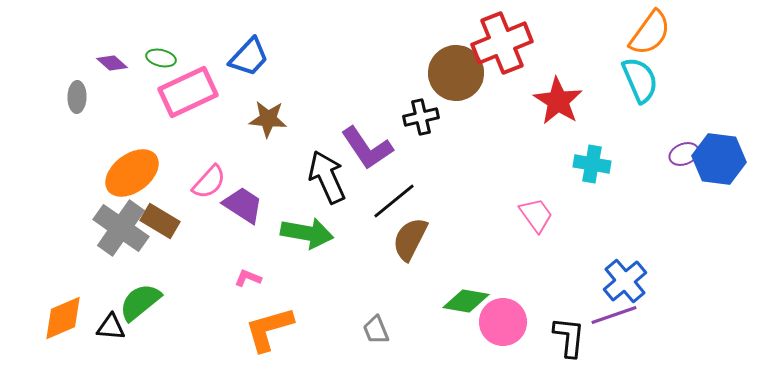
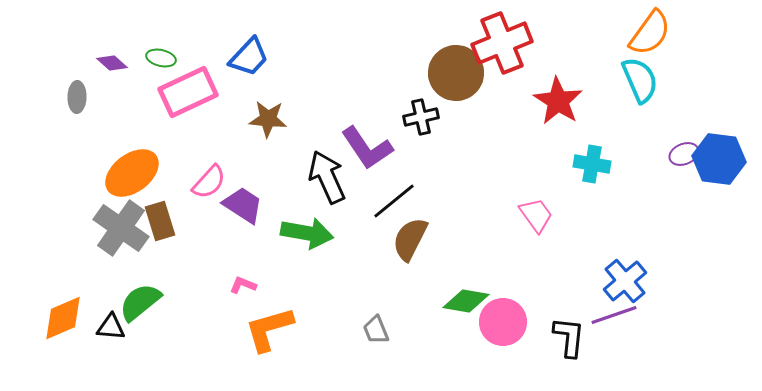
brown rectangle: rotated 42 degrees clockwise
pink L-shape: moved 5 px left, 7 px down
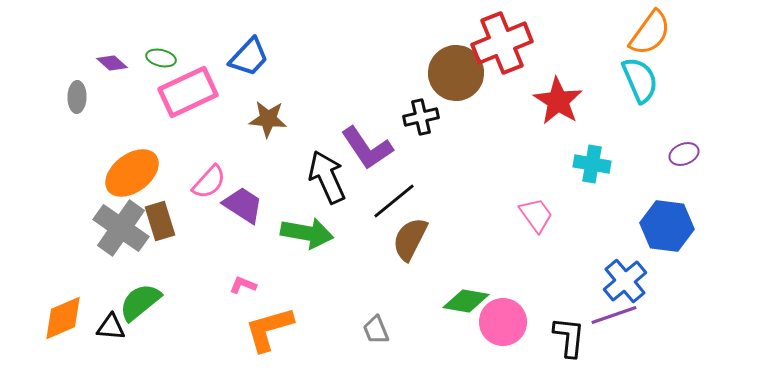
blue hexagon: moved 52 px left, 67 px down
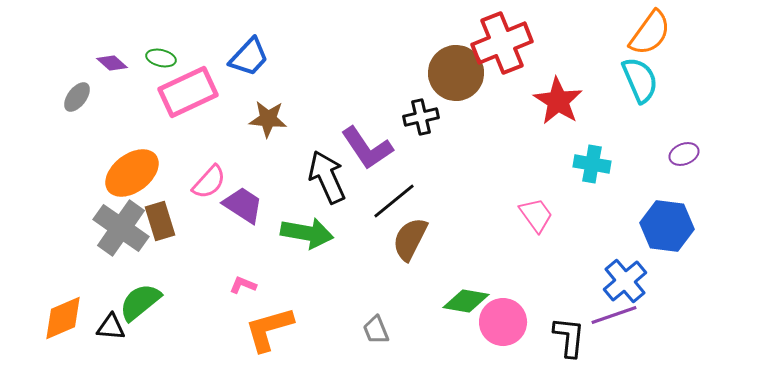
gray ellipse: rotated 36 degrees clockwise
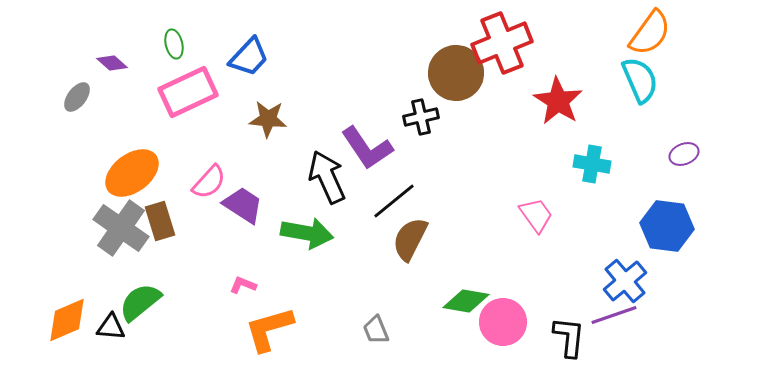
green ellipse: moved 13 px right, 14 px up; rotated 64 degrees clockwise
orange diamond: moved 4 px right, 2 px down
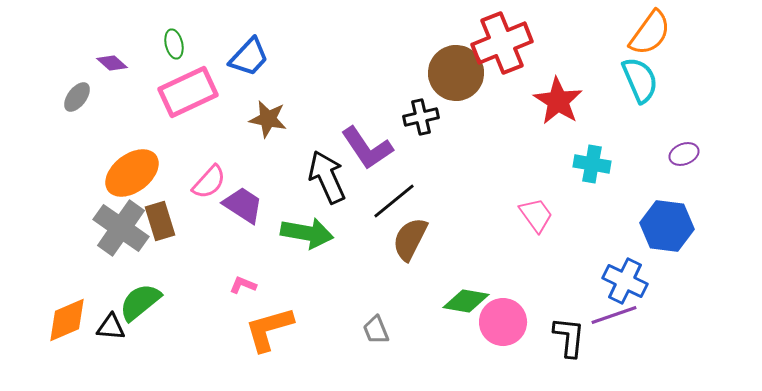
brown star: rotated 6 degrees clockwise
blue cross: rotated 24 degrees counterclockwise
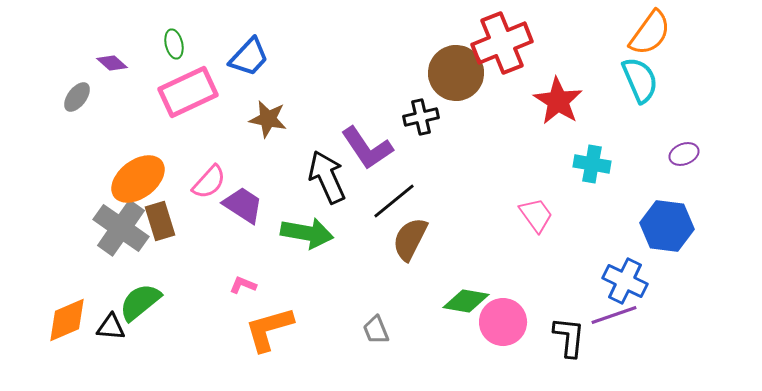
orange ellipse: moved 6 px right, 6 px down
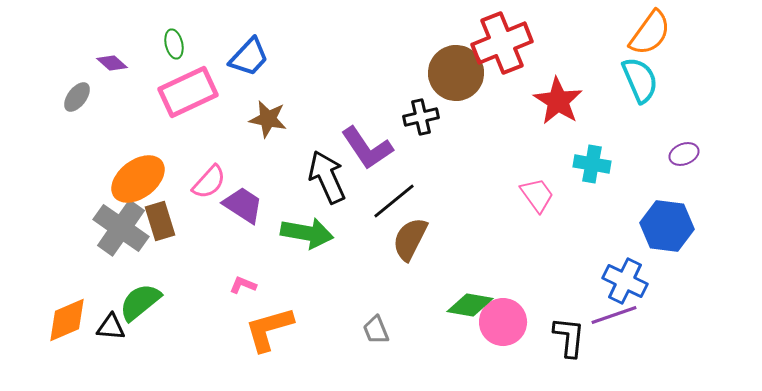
pink trapezoid: moved 1 px right, 20 px up
green diamond: moved 4 px right, 4 px down
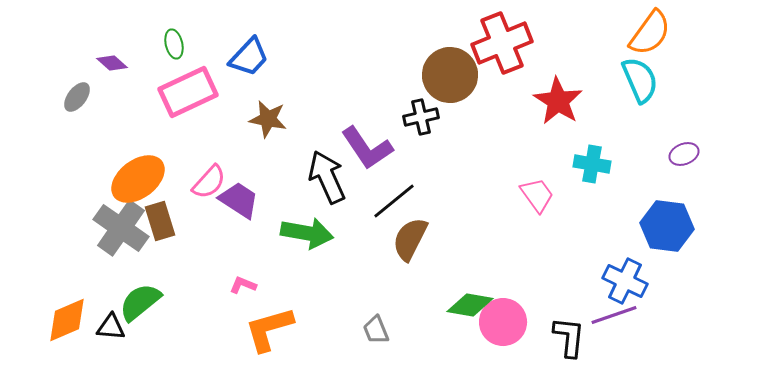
brown circle: moved 6 px left, 2 px down
purple trapezoid: moved 4 px left, 5 px up
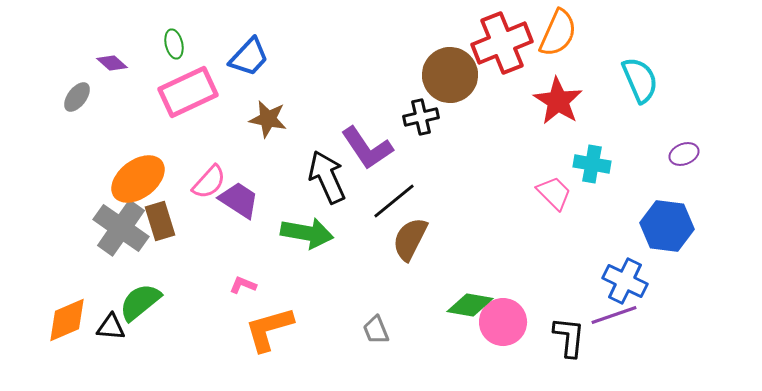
orange semicircle: moved 92 px left; rotated 12 degrees counterclockwise
pink trapezoid: moved 17 px right, 2 px up; rotated 9 degrees counterclockwise
